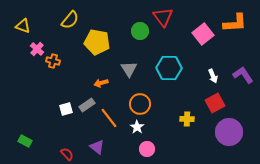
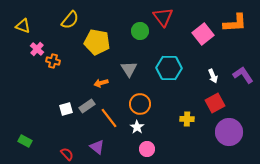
gray rectangle: moved 1 px down
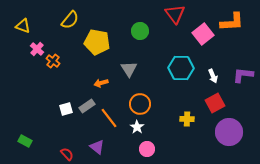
red triangle: moved 12 px right, 3 px up
orange L-shape: moved 3 px left, 1 px up
orange cross: rotated 24 degrees clockwise
cyan hexagon: moved 12 px right
purple L-shape: rotated 50 degrees counterclockwise
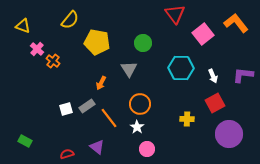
orange L-shape: moved 4 px right, 1 px down; rotated 125 degrees counterclockwise
green circle: moved 3 px right, 12 px down
orange arrow: rotated 48 degrees counterclockwise
purple circle: moved 2 px down
red semicircle: rotated 64 degrees counterclockwise
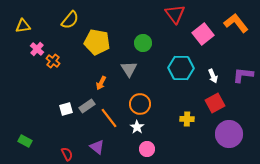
yellow triangle: rotated 28 degrees counterclockwise
red semicircle: rotated 80 degrees clockwise
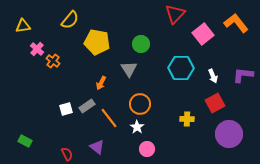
red triangle: rotated 20 degrees clockwise
green circle: moved 2 px left, 1 px down
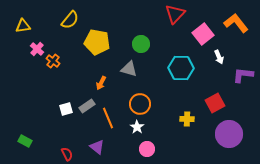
gray triangle: rotated 42 degrees counterclockwise
white arrow: moved 6 px right, 19 px up
orange line: moved 1 px left; rotated 15 degrees clockwise
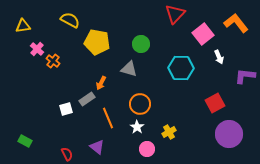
yellow semicircle: rotated 102 degrees counterclockwise
purple L-shape: moved 2 px right, 1 px down
gray rectangle: moved 7 px up
yellow cross: moved 18 px left, 13 px down; rotated 32 degrees counterclockwise
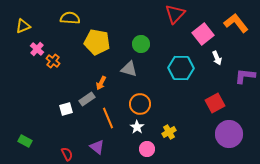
yellow semicircle: moved 2 px up; rotated 24 degrees counterclockwise
yellow triangle: rotated 14 degrees counterclockwise
white arrow: moved 2 px left, 1 px down
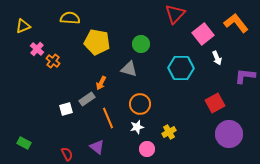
white star: rotated 24 degrees clockwise
green rectangle: moved 1 px left, 2 px down
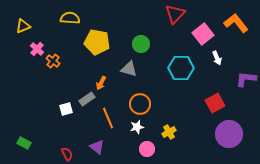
purple L-shape: moved 1 px right, 3 px down
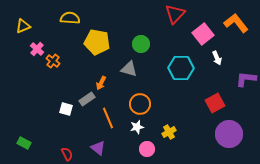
white square: rotated 32 degrees clockwise
purple triangle: moved 1 px right, 1 px down
